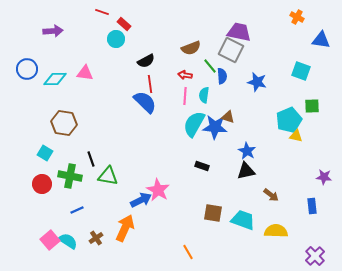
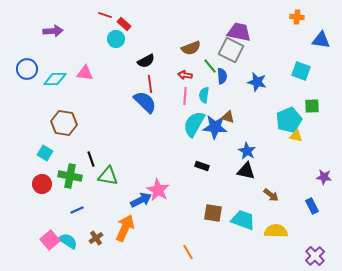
red line at (102, 12): moved 3 px right, 3 px down
orange cross at (297, 17): rotated 24 degrees counterclockwise
black triangle at (246, 171): rotated 24 degrees clockwise
blue rectangle at (312, 206): rotated 21 degrees counterclockwise
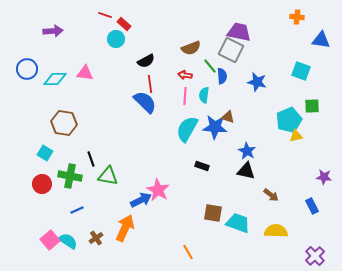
cyan semicircle at (194, 124): moved 7 px left, 5 px down
yellow triangle at (296, 136): rotated 24 degrees counterclockwise
cyan trapezoid at (243, 220): moved 5 px left, 3 px down
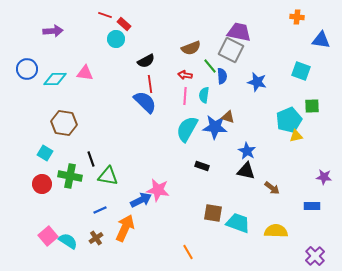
pink star at (158, 190): rotated 20 degrees counterclockwise
brown arrow at (271, 195): moved 1 px right, 7 px up
blue rectangle at (312, 206): rotated 63 degrees counterclockwise
blue line at (77, 210): moved 23 px right
pink square at (50, 240): moved 2 px left, 4 px up
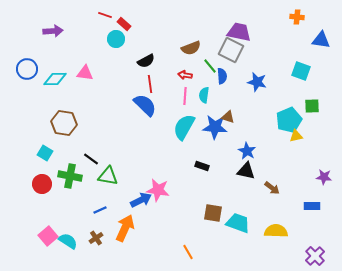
blue semicircle at (145, 102): moved 3 px down
cyan semicircle at (187, 129): moved 3 px left, 2 px up
black line at (91, 159): rotated 35 degrees counterclockwise
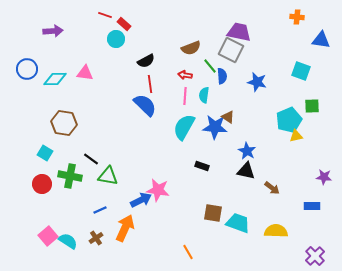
brown triangle at (228, 117): rotated 16 degrees clockwise
